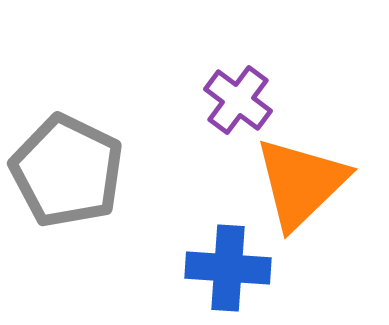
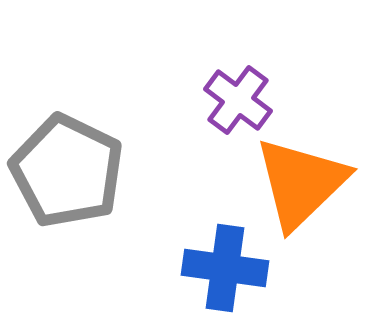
blue cross: moved 3 px left; rotated 4 degrees clockwise
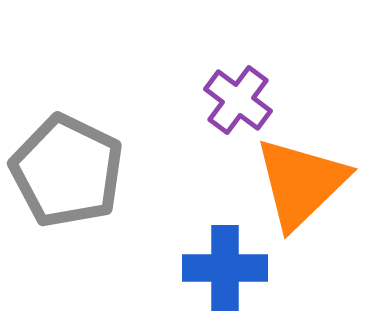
blue cross: rotated 8 degrees counterclockwise
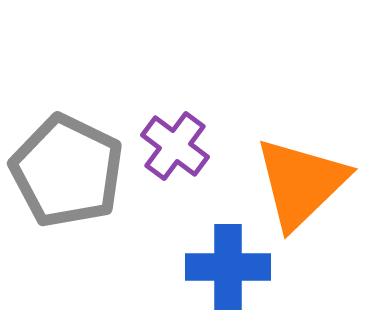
purple cross: moved 63 px left, 46 px down
blue cross: moved 3 px right, 1 px up
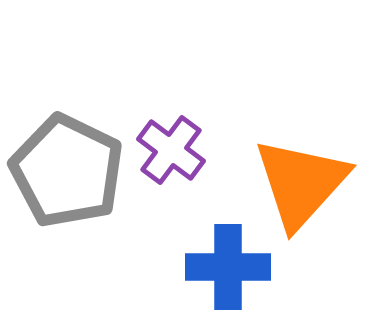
purple cross: moved 4 px left, 4 px down
orange triangle: rotated 4 degrees counterclockwise
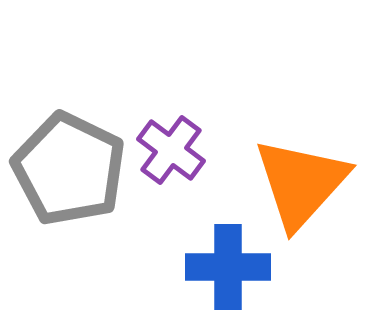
gray pentagon: moved 2 px right, 2 px up
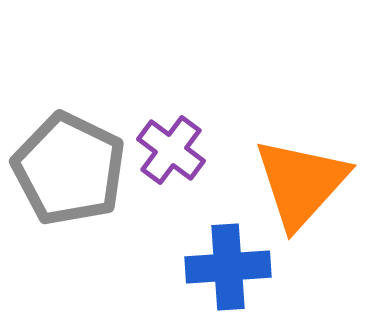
blue cross: rotated 4 degrees counterclockwise
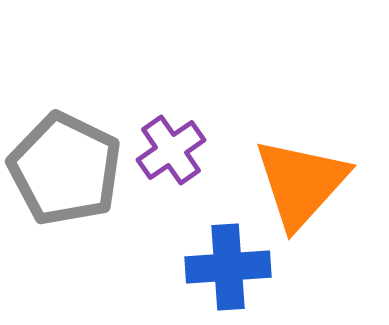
purple cross: rotated 18 degrees clockwise
gray pentagon: moved 4 px left
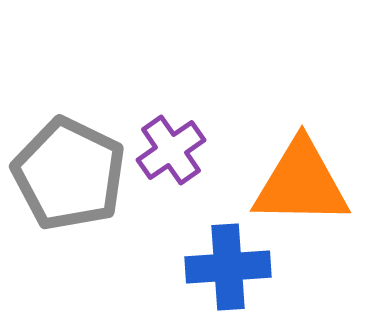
gray pentagon: moved 4 px right, 5 px down
orange triangle: rotated 49 degrees clockwise
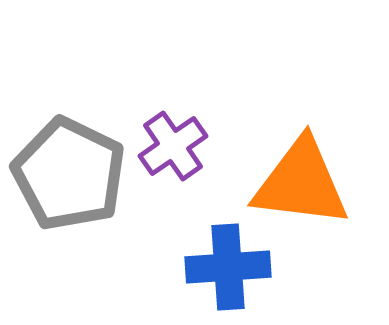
purple cross: moved 2 px right, 4 px up
orange triangle: rotated 6 degrees clockwise
